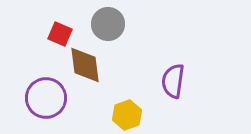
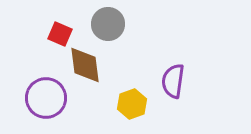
yellow hexagon: moved 5 px right, 11 px up
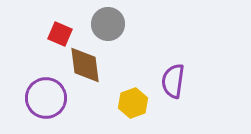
yellow hexagon: moved 1 px right, 1 px up
